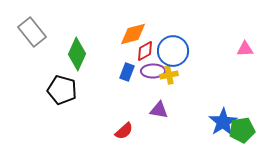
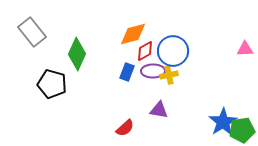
black pentagon: moved 10 px left, 6 px up
red semicircle: moved 1 px right, 3 px up
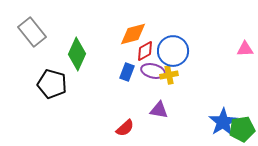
purple ellipse: rotated 15 degrees clockwise
green pentagon: moved 1 px up
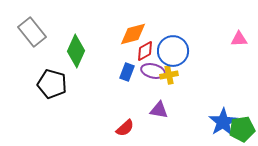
pink triangle: moved 6 px left, 10 px up
green diamond: moved 1 px left, 3 px up
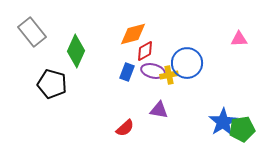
blue circle: moved 14 px right, 12 px down
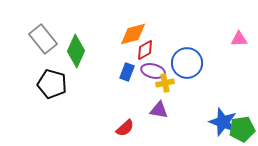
gray rectangle: moved 11 px right, 7 px down
red diamond: moved 1 px up
yellow cross: moved 4 px left, 8 px down
blue star: rotated 20 degrees counterclockwise
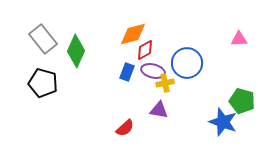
black pentagon: moved 9 px left, 1 px up
green pentagon: moved 28 px up; rotated 25 degrees clockwise
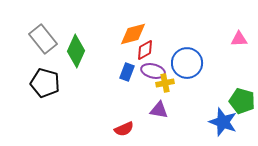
black pentagon: moved 2 px right
red semicircle: moved 1 px left, 1 px down; rotated 18 degrees clockwise
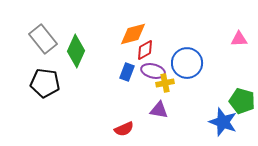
black pentagon: rotated 8 degrees counterclockwise
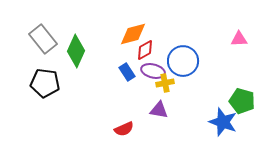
blue circle: moved 4 px left, 2 px up
blue rectangle: rotated 54 degrees counterclockwise
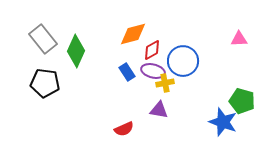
red diamond: moved 7 px right
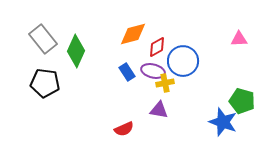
red diamond: moved 5 px right, 3 px up
